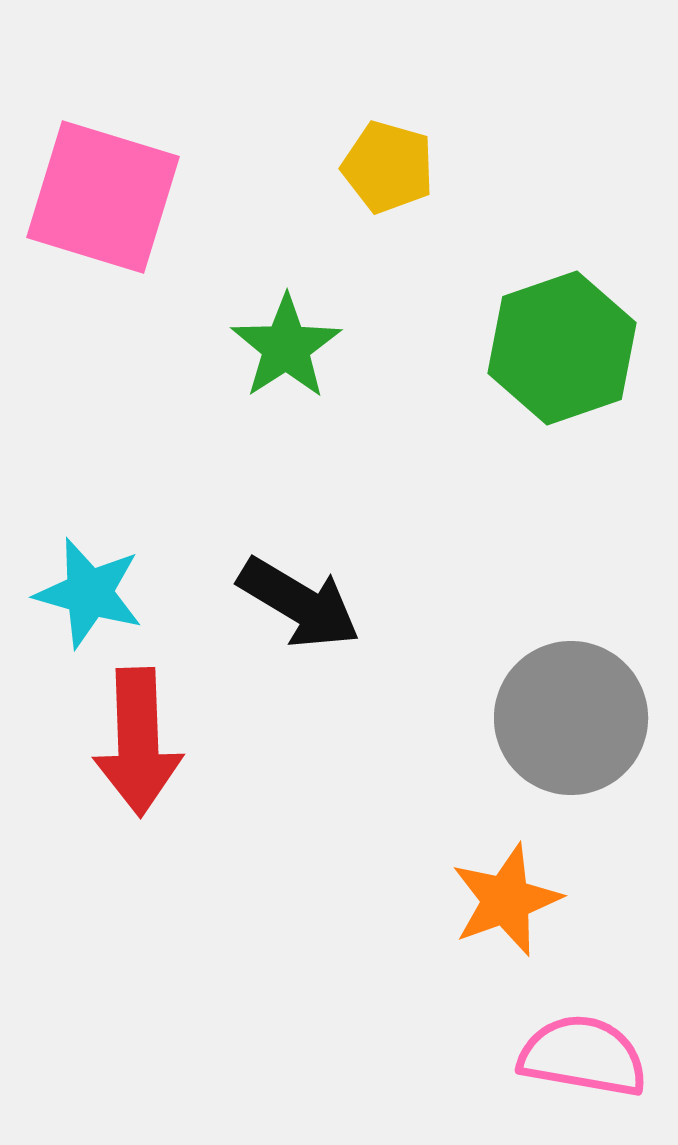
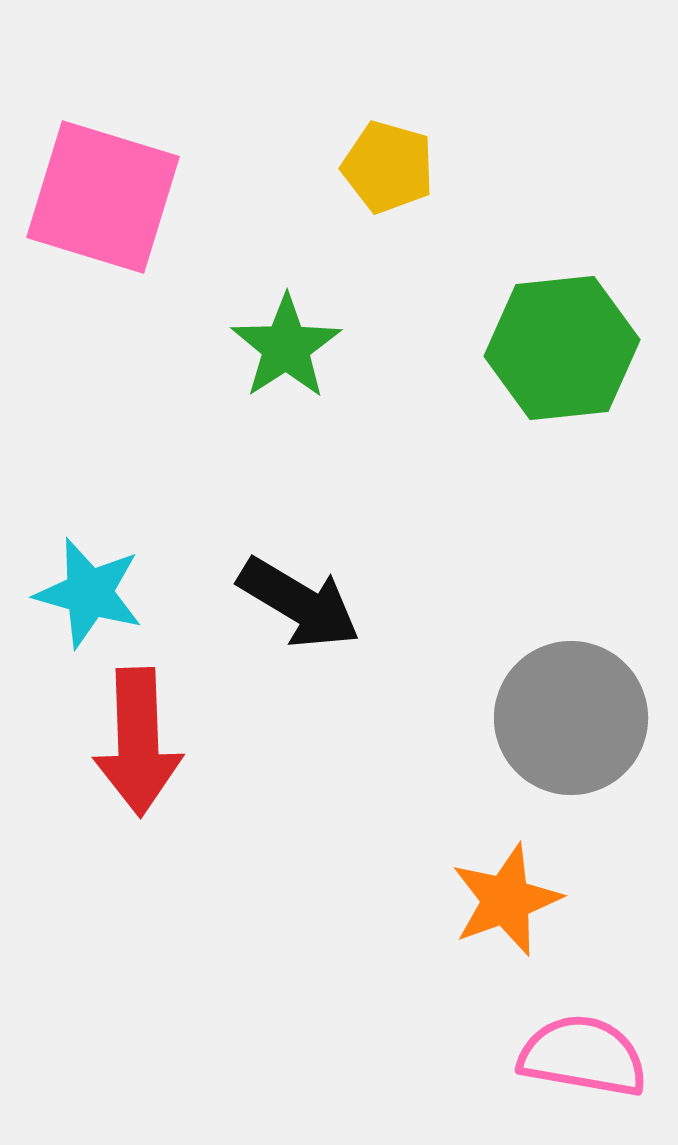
green hexagon: rotated 13 degrees clockwise
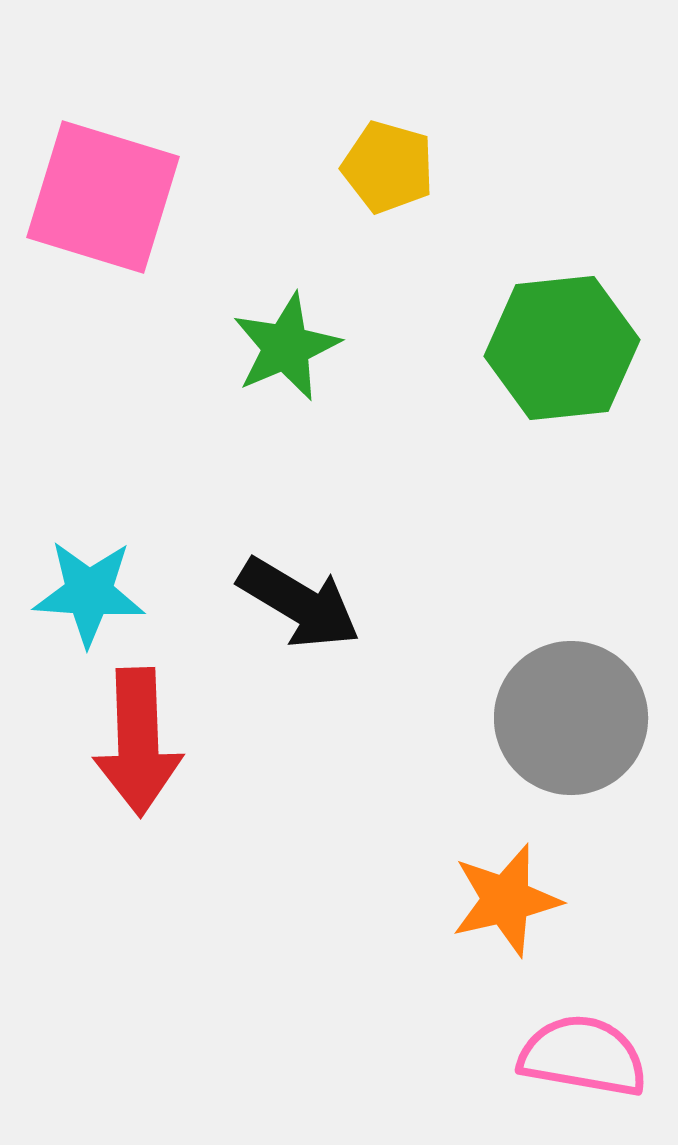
green star: rotated 10 degrees clockwise
cyan star: rotated 12 degrees counterclockwise
orange star: rotated 7 degrees clockwise
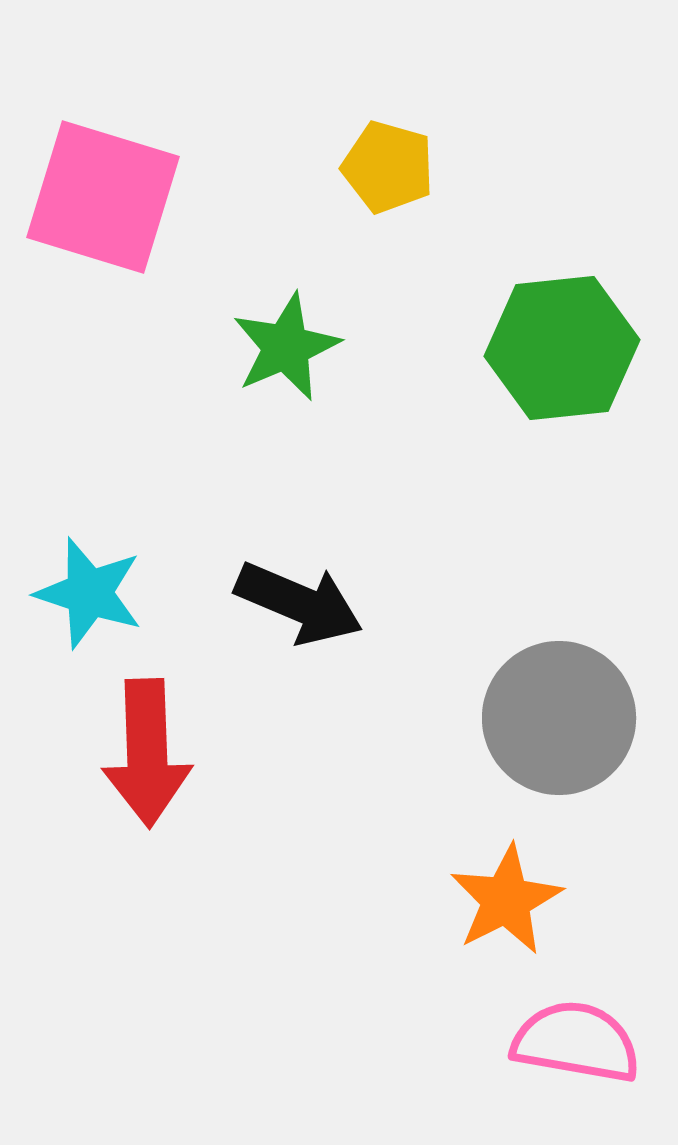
cyan star: rotated 14 degrees clockwise
black arrow: rotated 8 degrees counterclockwise
gray circle: moved 12 px left
red arrow: moved 9 px right, 11 px down
orange star: rotated 14 degrees counterclockwise
pink semicircle: moved 7 px left, 14 px up
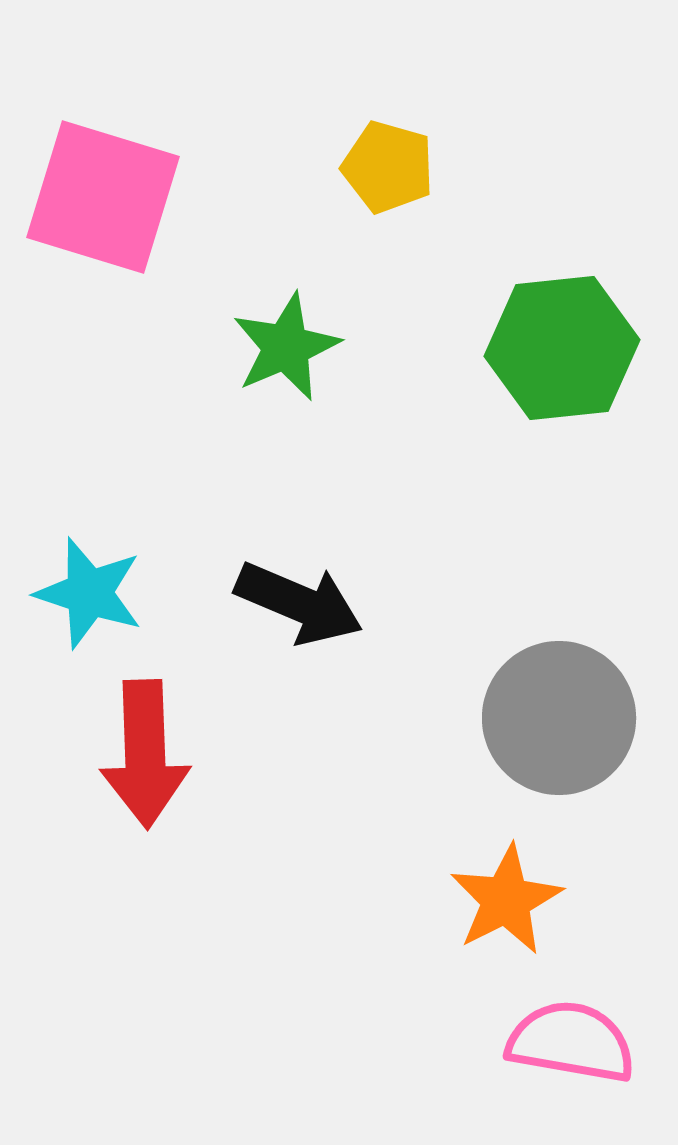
red arrow: moved 2 px left, 1 px down
pink semicircle: moved 5 px left
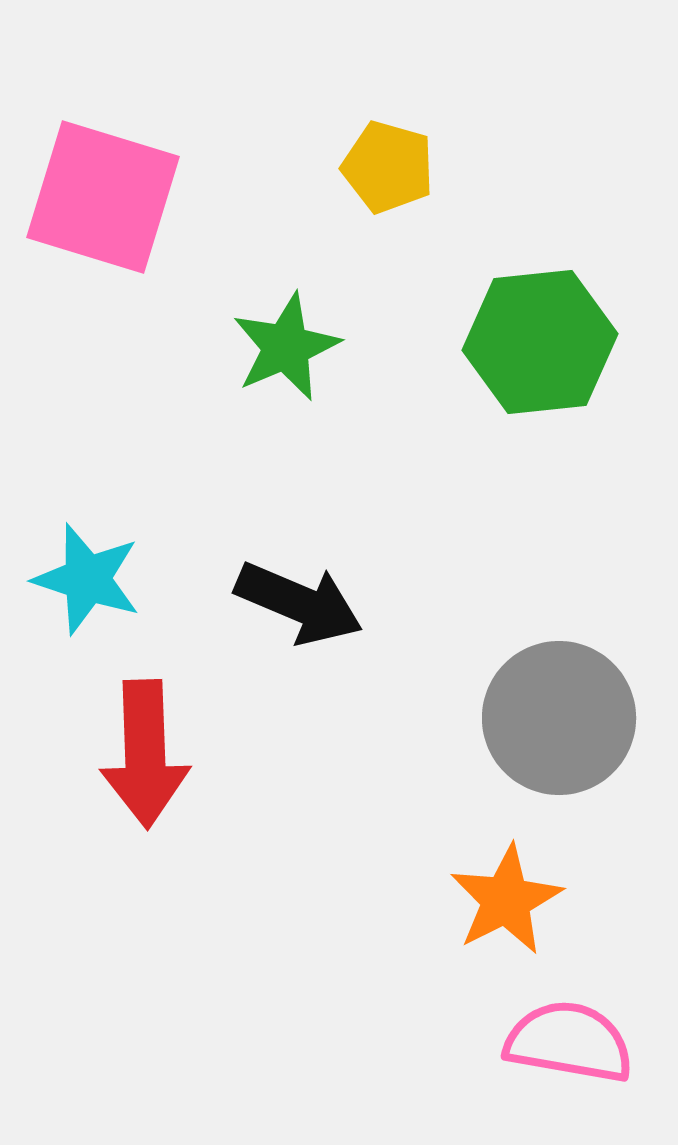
green hexagon: moved 22 px left, 6 px up
cyan star: moved 2 px left, 14 px up
pink semicircle: moved 2 px left
